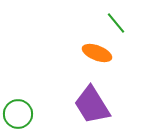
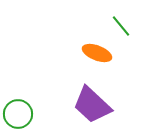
green line: moved 5 px right, 3 px down
purple trapezoid: rotated 15 degrees counterclockwise
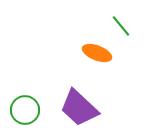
purple trapezoid: moved 13 px left, 3 px down
green circle: moved 7 px right, 4 px up
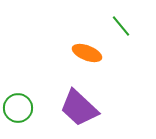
orange ellipse: moved 10 px left
green circle: moved 7 px left, 2 px up
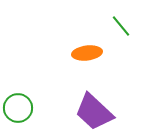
orange ellipse: rotated 28 degrees counterclockwise
purple trapezoid: moved 15 px right, 4 px down
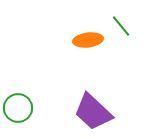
orange ellipse: moved 1 px right, 13 px up
purple trapezoid: moved 1 px left
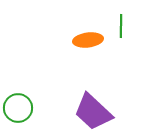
green line: rotated 40 degrees clockwise
